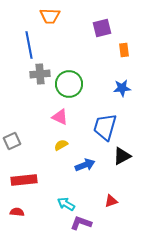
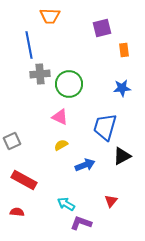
red rectangle: rotated 35 degrees clockwise
red triangle: rotated 32 degrees counterclockwise
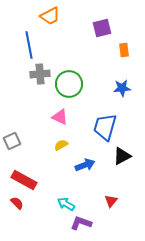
orange trapezoid: rotated 30 degrees counterclockwise
red semicircle: moved 9 px up; rotated 40 degrees clockwise
